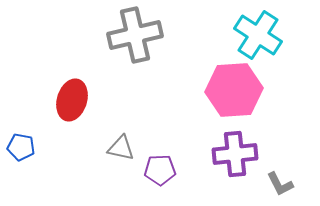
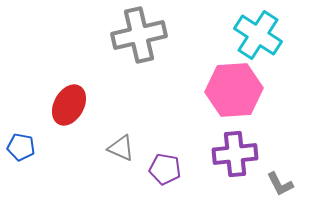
gray cross: moved 4 px right
red ellipse: moved 3 px left, 5 px down; rotated 12 degrees clockwise
gray triangle: rotated 12 degrees clockwise
purple pentagon: moved 5 px right, 1 px up; rotated 12 degrees clockwise
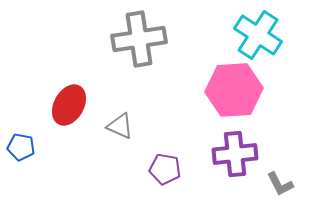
gray cross: moved 4 px down; rotated 4 degrees clockwise
gray triangle: moved 1 px left, 22 px up
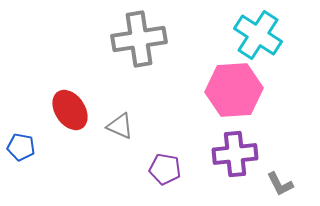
red ellipse: moved 1 px right, 5 px down; rotated 63 degrees counterclockwise
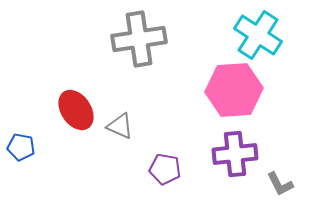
red ellipse: moved 6 px right
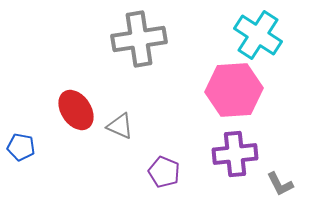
purple pentagon: moved 1 px left, 3 px down; rotated 12 degrees clockwise
